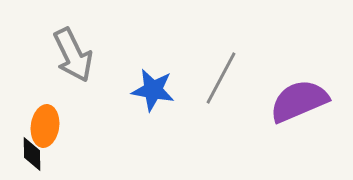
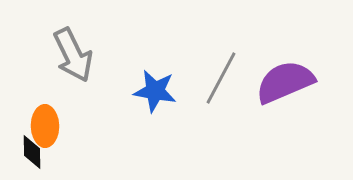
blue star: moved 2 px right, 1 px down
purple semicircle: moved 14 px left, 19 px up
orange ellipse: rotated 9 degrees counterclockwise
black diamond: moved 2 px up
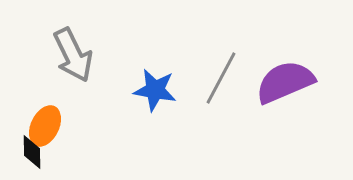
blue star: moved 1 px up
orange ellipse: rotated 27 degrees clockwise
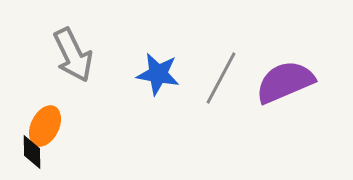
blue star: moved 3 px right, 16 px up
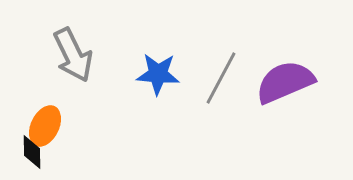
blue star: rotated 6 degrees counterclockwise
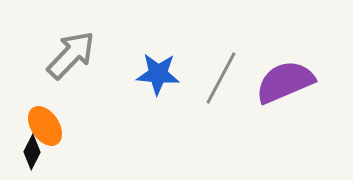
gray arrow: moved 2 px left; rotated 110 degrees counterclockwise
orange ellipse: rotated 60 degrees counterclockwise
black diamond: rotated 28 degrees clockwise
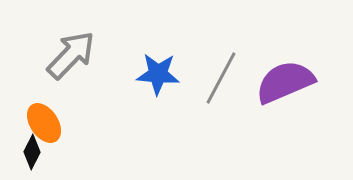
orange ellipse: moved 1 px left, 3 px up
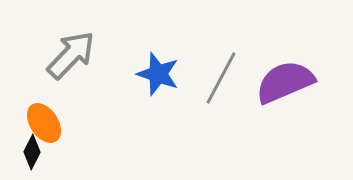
blue star: rotated 15 degrees clockwise
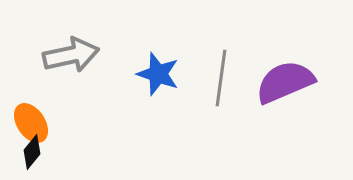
gray arrow: rotated 34 degrees clockwise
gray line: rotated 20 degrees counterclockwise
orange ellipse: moved 13 px left
black diamond: rotated 12 degrees clockwise
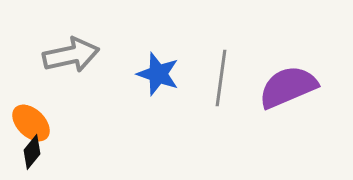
purple semicircle: moved 3 px right, 5 px down
orange ellipse: rotated 12 degrees counterclockwise
